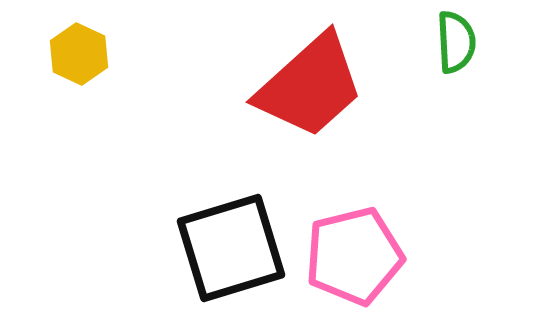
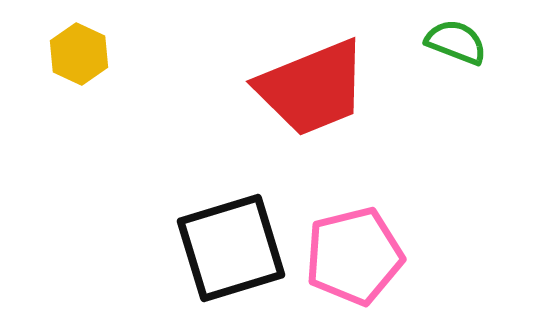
green semicircle: rotated 66 degrees counterclockwise
red trapezoid: moved 2 px right, 2 px down; rotated 20 degrees clockwise
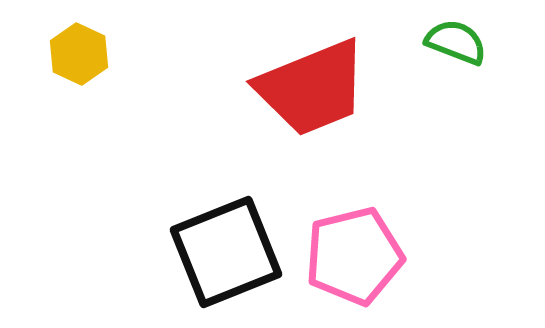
black square: moved 5 px left, 4 px down; rotated 5 degrees counterclockwise
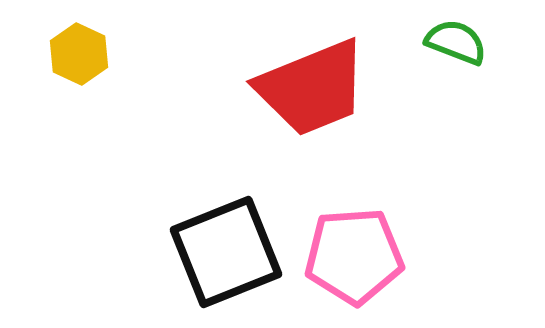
pink pentagon: rotated 10 degrees clockwise
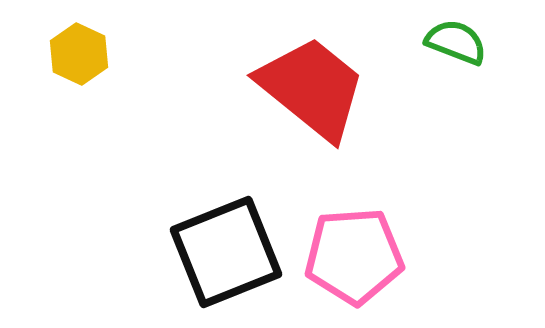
red trapezoid: rotated 119 degrees counterclockwise
